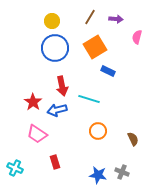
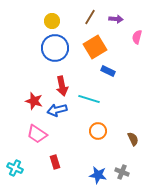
red star: moved 1 px right, 1 px up; rotated 18 degrees counterclockwise
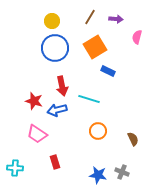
cyan cross: rotated 21 degrees counterclockwise
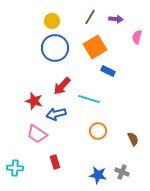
red arrow: rotated 54 degrees clockwise
blue arrow: moved 1 px left, 4 px down
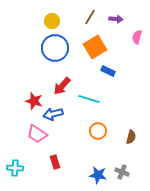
blue arrow: moved 3 px left
brown semicircle: moved 2 px left, 2 px up; rotated 40 degrees clockwise
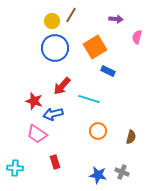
brown line: moved 19 px left, 2 px up
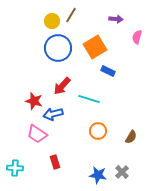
blue circle: moved 3 px right
brown semicircle: rotated 16 degrees clockwise
gray cross: rotated 24 degrees clockwise
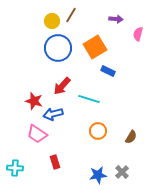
pink semicircle: moved 1 px right, 3 px up
blue star: rotated 18 degrees counterclockwise
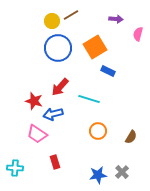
brown line: rotated 28 degrees clockwise
red arrow: moved 2 px left, 1 px down
